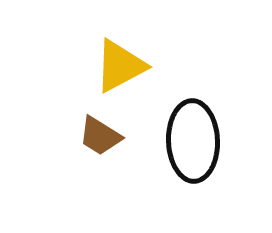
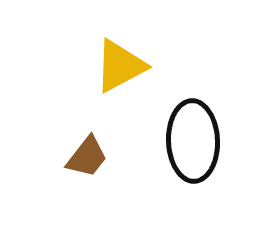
brown trapezoid: moved 13 px left, 21 px down; rotated 84 degrees counterclockwise
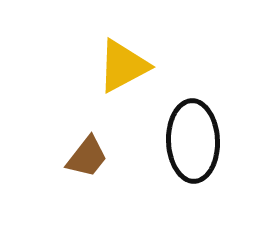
yellow triangle: moved 3 px right
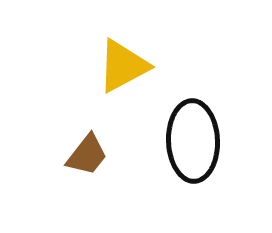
brown trapezoid: moved 2 px up
